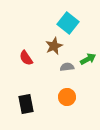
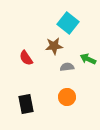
brown star: rotated 18 degrees clockwise
green arrow: rotated 126 degrees counterclockwise
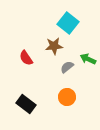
gray semicircle: rotated 32 degrees counterclockwise
black rectangle: rotated 42 degrees counterclockwise
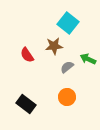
red semicircle: moved 1 px right, 3 px up
